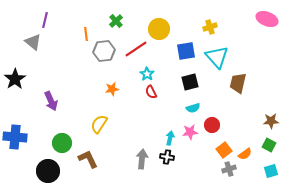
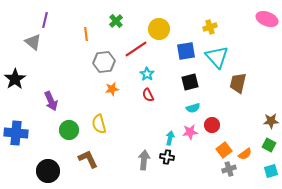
gray hexagon: moved 11 px down
red semicircle: moved 3 px left, 3 px down
yellow semicircle: rotated 48 degrees counterclockwise
blue cross: moved 1 px right, 4 px up
green circle: moved 7 px right, 13 px up
gray arrow: moved 2 px right, 1 px down
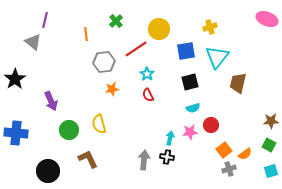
cyan triangle: rotated 20 degrees clockwise
red circle: moved 1 px left
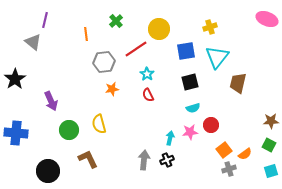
black cross: moved 3 px down; rotated 32 degrees counterclockwise
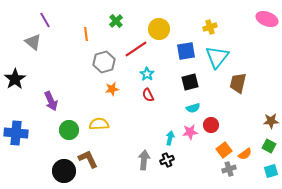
purple line: rotated 42 degrees counterclockwise
gray hexagon: rotated 10 degrees counterclockwise
yellow semicircle: rotated 102 degrees clockwise
green square: moved 1 px down
black circle: moved 16 px right
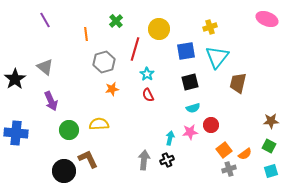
gray triangle: moved 12 px right, 25 px down
red line: moved 1 px left; rotated 40 degrees counterclockwise
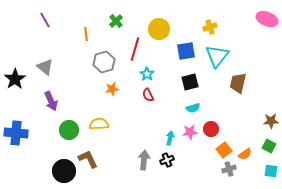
cyan triangle: moved 1 px up
red circle: moved 4 px down
cyan square: rotated 24 degrees clockwise
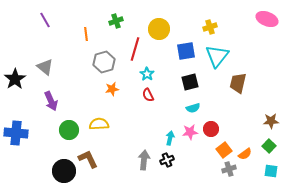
green cross: rotated 24 degrees clockwise
green square: rotated 16 degrees clockwise
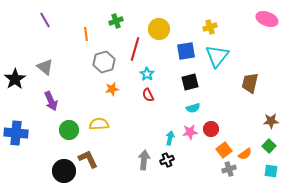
brown trapezoid: moved 12 px right
